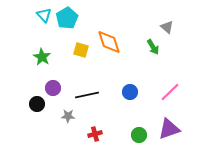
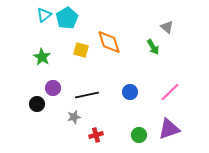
cyan triangle: rotated 35 degrees clockwise
gray star: moved 6 px right, 1 px down; rotated 16 degrees counterclockwise
red cross: moved 1 px right, 1 px down
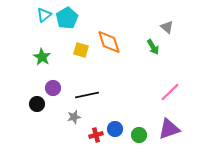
blue circle: moved 15 px left, 37 px down
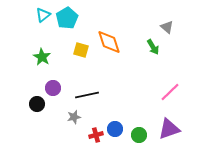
cyan triangle: moved 1 px left
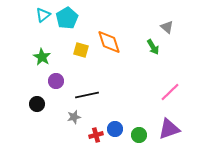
purple circle: moved 3 px right, 7 px up
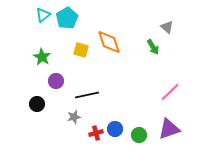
red cross: moved 2 px up
